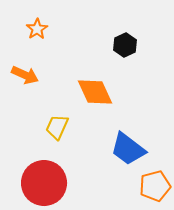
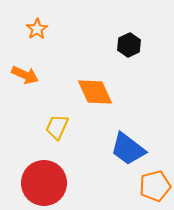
black hexagon: moved 4 px right
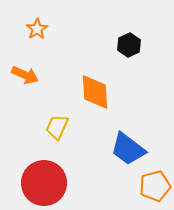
orange diamond: rotated 21 degrees clockwise
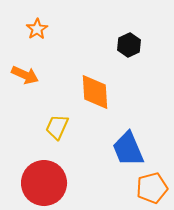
blue trapezoid: rotated 30 degrees clockwise
orange pentagon: moved 3 px left, 2 px down
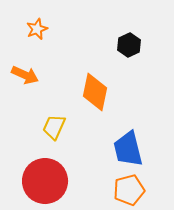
orange star: rotated 10 degrees clockwise
orange diamond: rotated 15 degrees clockwise
yellow trapezoid: moved 3 px left
blue trapezoid: rotated 9 degrees clockwise
red circle: moved 1 px right, 2 px up
orange pentagon: moved 23 px left, 2 px down
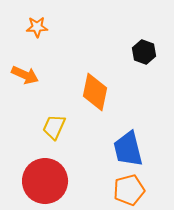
orange star: moved 2 px up; rotated 20 degrees clockwise
black hexagon: moved 15 px right, 7 px down; rotated 15 degrees counterclockwise
